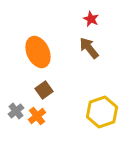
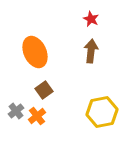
brown arrow: moved 2 px right, 3 px down; rotated 45 degrees clockwise
orange ellipse: moved 3 px left
yellow hexagon: rotated 8 degrees clockwise
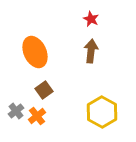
yellow hexagon: rotated 20 degrees counterclockwise
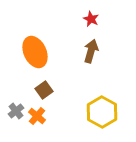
brown arrow: rotated 10 degrees clockwise
orange cross: rotated 12 degrees counterclockwise
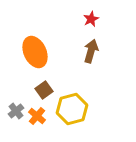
red star: rotated 21 degrees clockwise
yellow hexagon: moved 30 px left, 3 px up; rotated 16 degrees clockwise
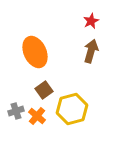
red star: moved 2 px down
gray cross: rotated 21 degrees clockwise
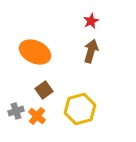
orange ellipse: rotated 40 degrees counterclockwise
yellow hexagon: moved 8 px right
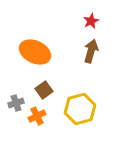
gray cross: moved 8 px up
orange cross: rotated 24 degrees clockwise
